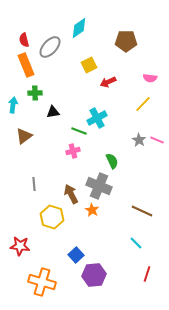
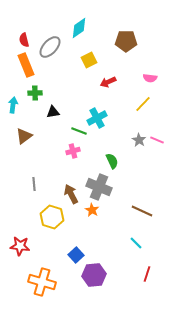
yellow square: moved 5 px up
gray cross: moved 1 px down
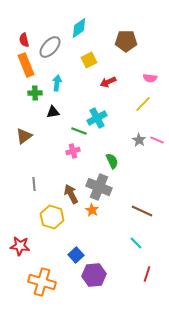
cyan arrow: moved 44 px right, 22 px up
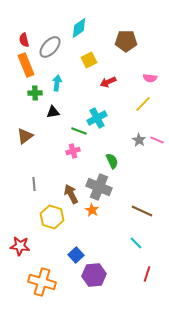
brown triangle: moved 1 px right
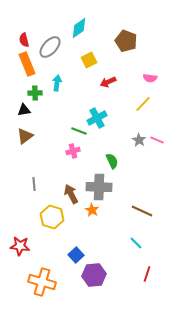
brown pentagon: rotated 20 degrees clockwise
orange rectangle: moved 1 px right, 1 px up
black triangle: moved 29 px left, 2 px up
gray cross: rotated 20 degrees counterclockwise
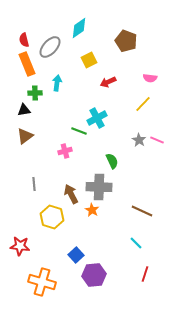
pink cross: moved 8 px left
red line: moved 2 px left
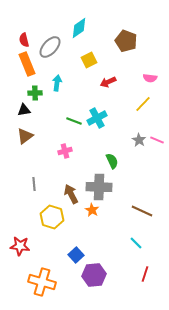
green line: moved 5 px left, 10 px up
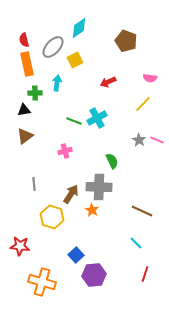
gray ellipse: moved 3 px right
yellow square: moved 14 px left
orange rectangle: rotated 10 degrees clockwise
brown arrow: rotated 60 degrees clockwise
